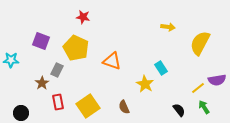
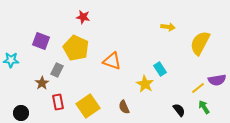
cyan rectangle: moved 1 px left, 1 px down
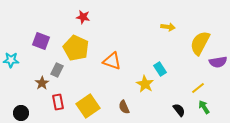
purple semicircle: moved 1 px right, 18 px up
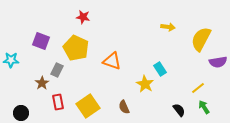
yellow semicircle: moved 1 px right, 4 px up
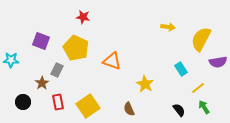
cyan rectangle: moved 21 px right
brown semicircle: moved 5 px right, 2 px down
black circle: moved 2 px right, 11 px up
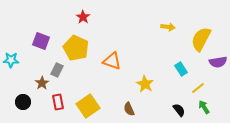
red star: rotated 24 degrees clockwise
